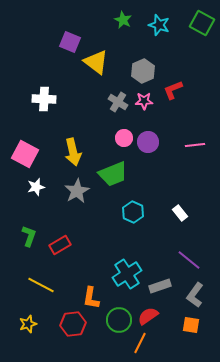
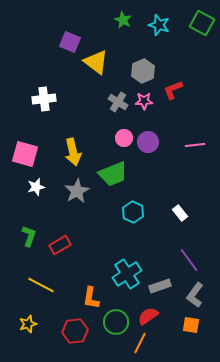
white cross: rotated 10 degrees counterclockwise
pink square: rotated 12 degrees counterclockwise
purple line: rotated 15 degrees clockwise
green circle: moved 3 px left, 2 px down
red hexagon: moved 2 px right, 7 px down
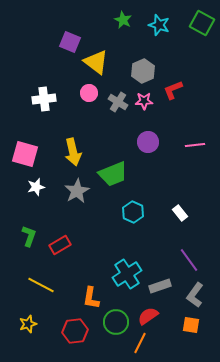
pink circle: moved 35 px left, 45 px up
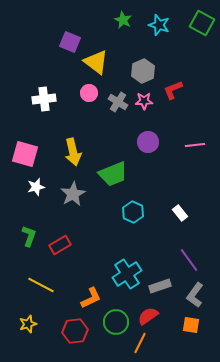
gray star: moved 4 px left, 3 px down
orange L-shape: rotated 125 degrees counterclockwise
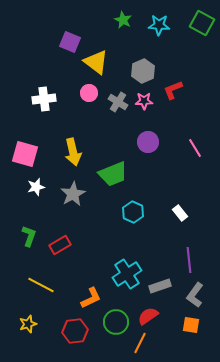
cyan star: rotated 15 degrees counterclockwise
pink line: moved 3 px down; rotated 66 degrees clockwise
purple line: rotated 30 degrees clockwise
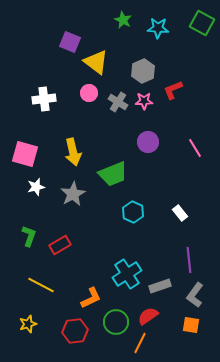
cyan star: moved 1 px left, 3 px down
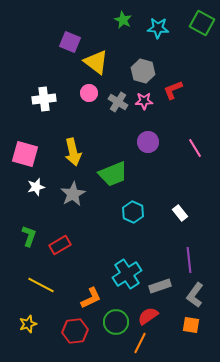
gray hexagon: rotated 20 degrees counterclockwise
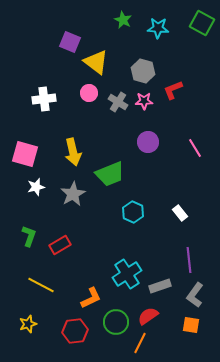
green trapezoid: moved 3 px left
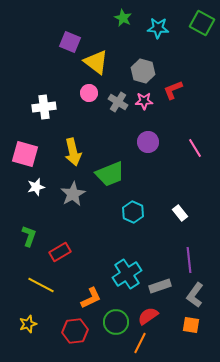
green star: moved 2 px up
white cross: moved 8 px down
red rectangle: moved 7 px down
